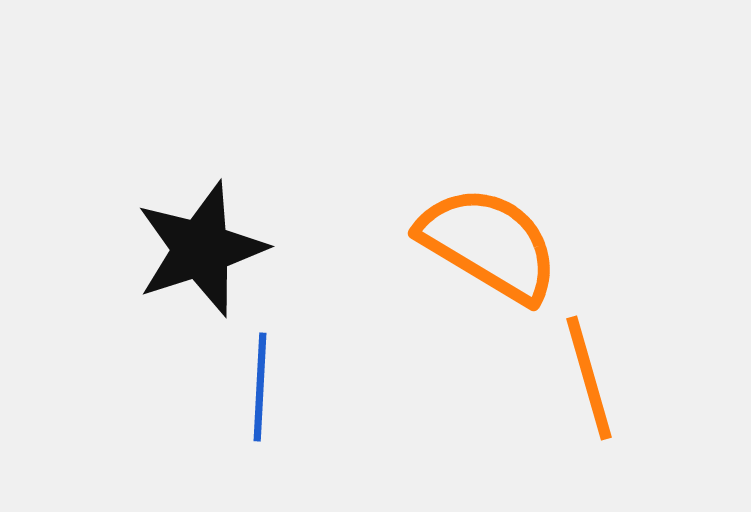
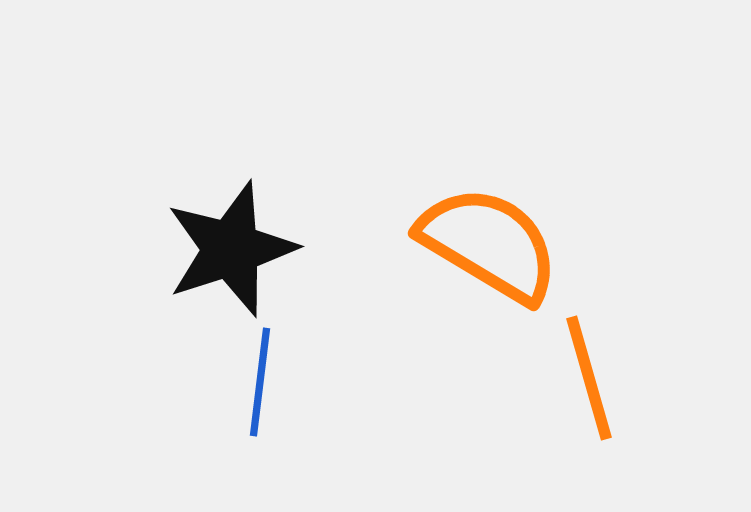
black star: moved 30 px right
blue line: moved 5 px up; rotated 4 degrees clockwise
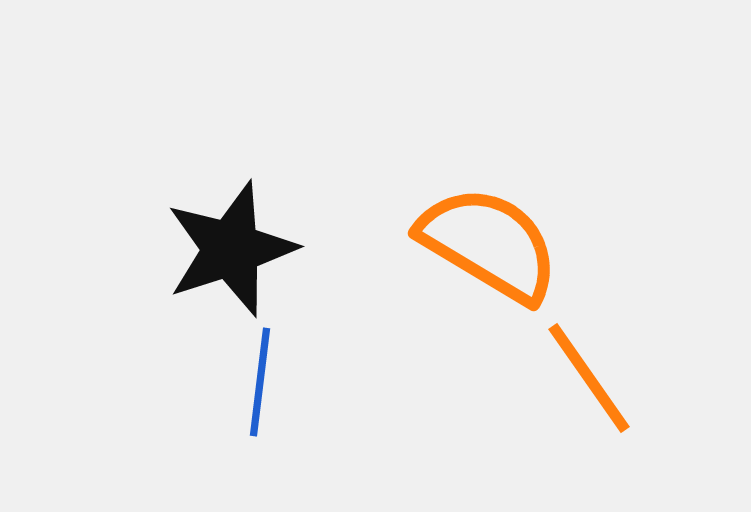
orange line: rotated 19 degrees counterclockwise
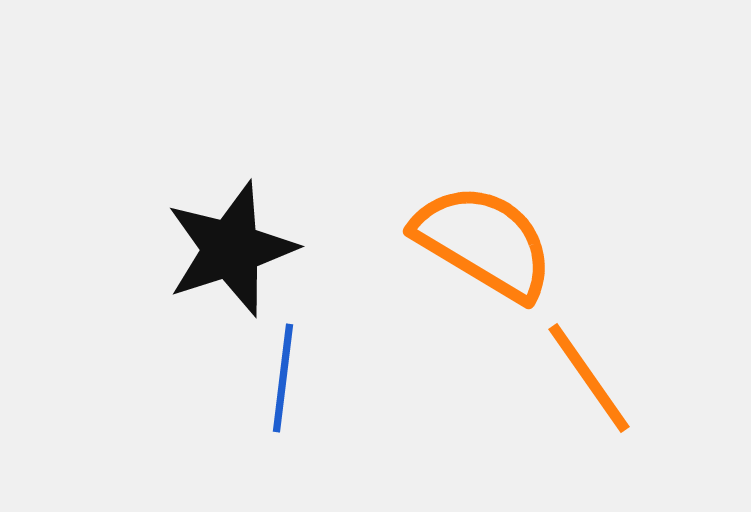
orange semicircle: moved 5 px left, 2 px up
blue line: moved 23 px right, 4 px up
